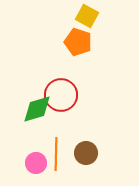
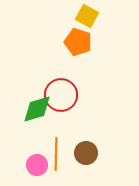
pink circle: moved 1 px right, 2 px down
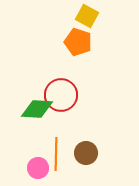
green diamond: rotated 20 degrees clockwise
pink circle: moved 1 px right, 3 px down
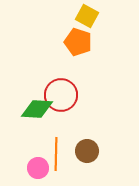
brown circle: moved 1 px right, 2 px up
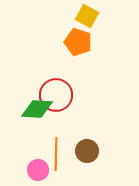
red circle: moved 5 px left
pink circle: moved 2 px down
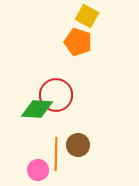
brown circle: moved 9 px left, 6 px up
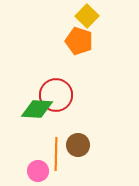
yellow square: rotated 15 degrees clockwise
orange pentagon: moved 1 px right, 1 px up
pink circle: moved 1 px down
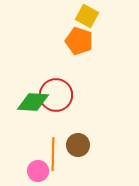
yellow square: rotated 15 degrees counterclockwise
green diamond: moved 4 px left, 7 px up
orange line: moved 3 px left
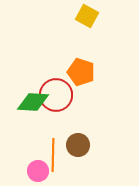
orange pentagon: moved 2 px right, 31 px down
orange line: moved 1 px down
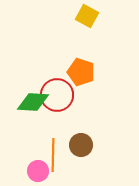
red circle: moved 1 px right
brown circle: moved 3 px right
